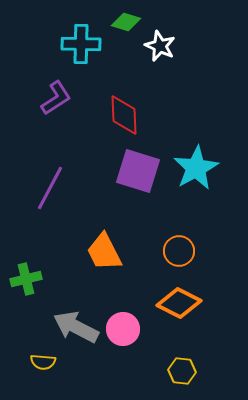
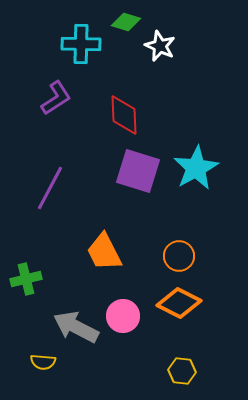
orange circle: moved 5 px down
pink circle: moved 13 px up
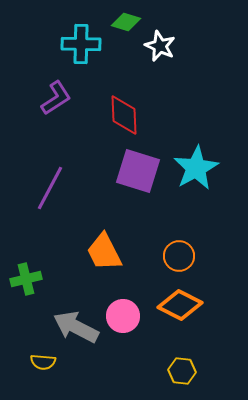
orange diamond: moved 1 px right, 2 px down
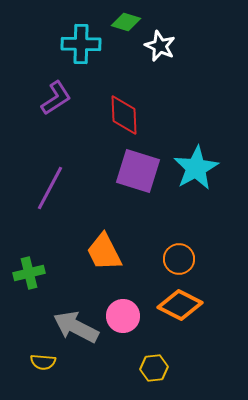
orange circle: moved 3 px down
green cross: moved 3 px right, 6 px up
yellow hexagon: moved 28 px left, 3 px up; rotated 12 degrees counterclockwise
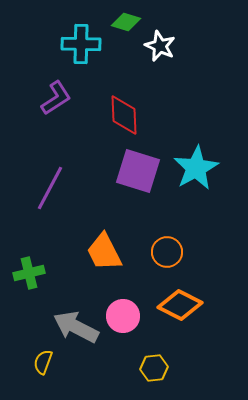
orange circle: moved 12 px left, 7 px up
yellow semicircle: rotated 105 degrees clockwise
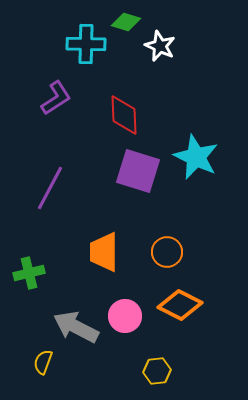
cyan cross: moved 5 px right
cyan star: moved 11 px up; rotated 18 degrees counterclockwise
orange trapezoid: rotated 27 degrees clockwise
pink circle: moved 2 px right
yellow hexagon: moved 3 px right, 3 px down
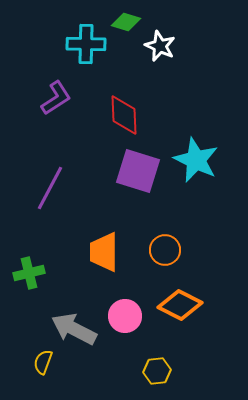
cyan star: moved 3 px down
orange circle: moved 2 px left, 2 px up
gray arrow: moved 2 px left, 2 px down
